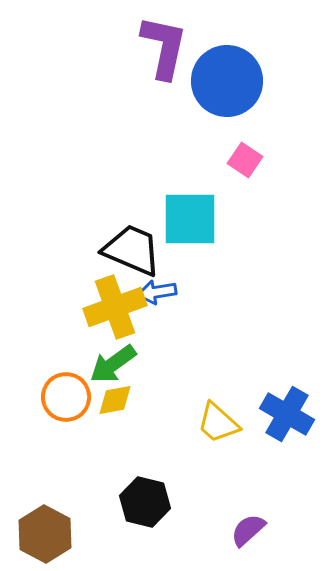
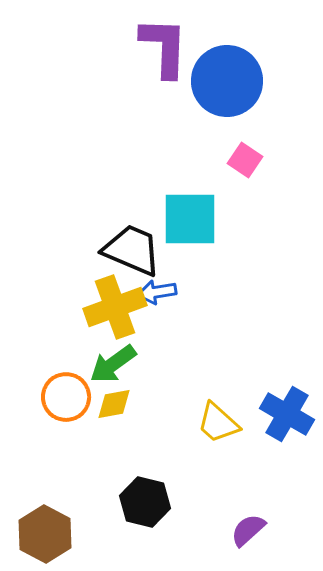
purple L-shape: rotated 10 degrees counterclockwise
yellow diamond: moved 1 px left, 4 px down
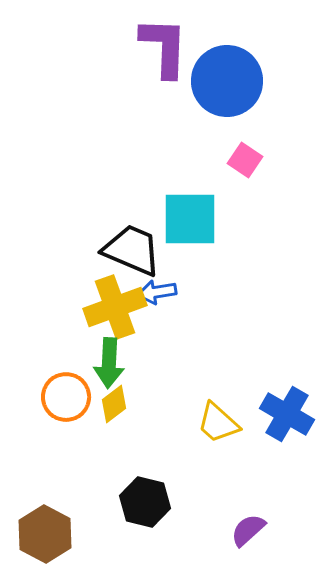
green arrow: moved 4 px left, 1 px up; rotated 51 degrees counterclockwise
yellow diamond: rotated 27 degrees counterclockwise
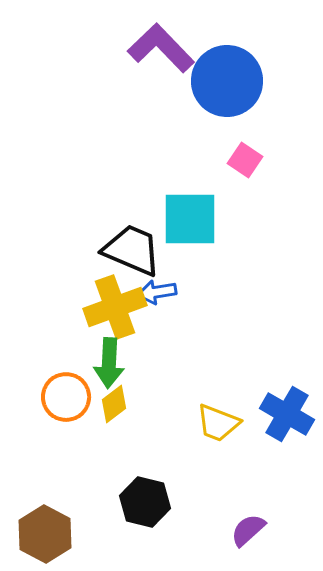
purple L-shape: moved 3 px left, 1 px down; rotated 46 degrees counterclockwise
yellow trapezoid: rotated 21 degrees counterclockwise
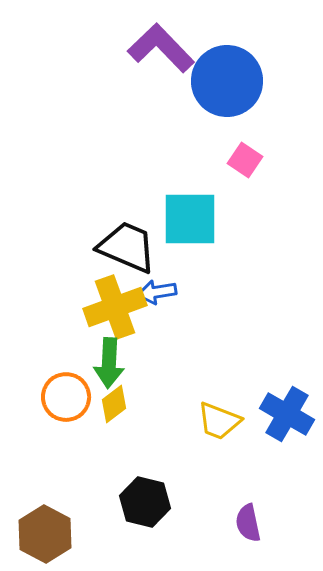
black trapezoid: moved 5 px left, 3 px up
yellow trapezoid: moved 1 px right, 2 px up
purple semicircle: moved 7 px up; rotated 60 degrees counterclockwise
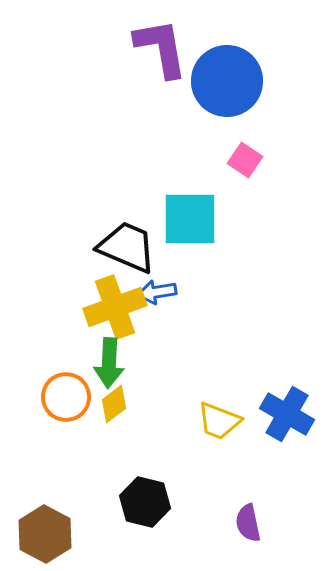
purple L-shape: rotated 34 degrees clockwise
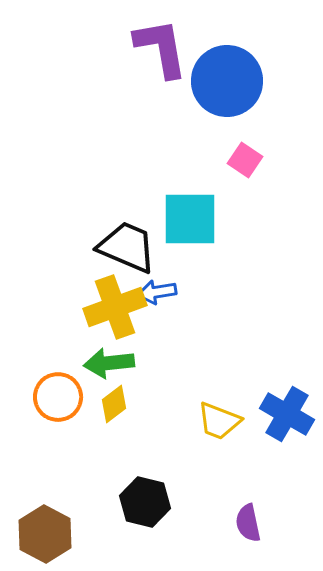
green arrow: rotated 81 degrees clockwise
orange circle: moved 8 px left
